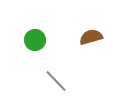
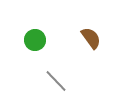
brown semicircle: moved 1 px down; rotated 70 degrees clockwise
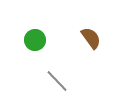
gray line: moved 1 px right
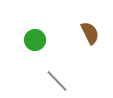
brown semicircle: moved 1 px left, 5 px up; rotated 10 degrees clockwise
